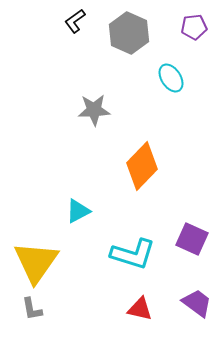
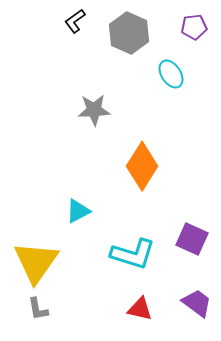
cyan ellipse: moved 4 px up
orange diamond: rotated 12 degrees counterclockwise
gray L-shape: moved 6 px right
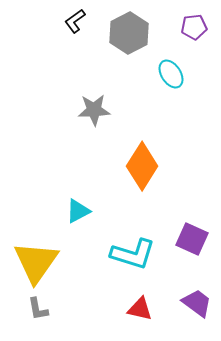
gray hexagon: rotated 9 degrees clockwise
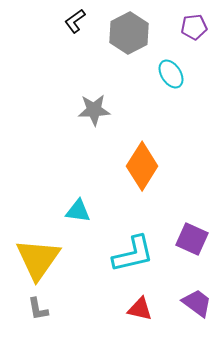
cyan triangle: rotated 36 degrees clockwise
cyan L-shape: rotated 30 degrees counterclockwise
yellow triangle: moved 2 px right, 3 px up
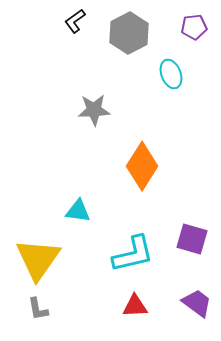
cyan ellipse: rotated 12 degrees clockwise
purple square: rotated 8 degrees counterclockwise
red triangle: moved 5 px left, 3 px up; rotated 16 degrees counterclockwise
